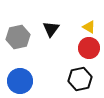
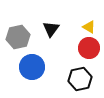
blue circle: moved 12 px right, 14 px up
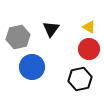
red circle: moved 1 px down
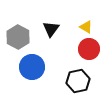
yellow triangle: moved 3 px left
gray hexagon: rotated 20 degrees counterclockwise
black hexagon: moved 2 px left, 2 px down
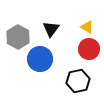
yellow triangle: moved 1 px right
blue circle: moved 8 px right, 8 px up
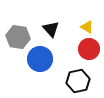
black triangle: rotated 18 degrees counterclockwise
gray hexagon: rotated 20 degrees counterclockwise
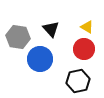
red circle: moved 5 px left
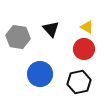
blue circle: moved 15 px down
black hexagon: moved 1 px right, 1 px down
